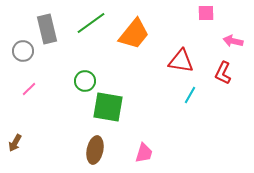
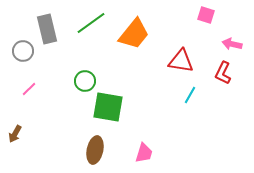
pink square: moved 2 px down; rotated 18 degrees clockwise
pink arrow: moved 1 px left, 3 px down
brown arrow: moved 9 px up
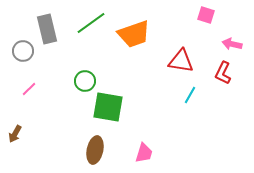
orange trapezoid: rotated 32 degrees clockwise
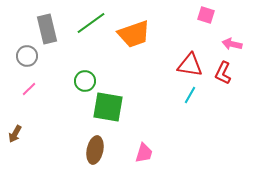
gray circle: moved 4 px right, 5 px down
red triangle: moved 9 px right, 4 px down
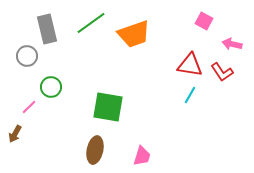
pink square: moved 2 px left, 6 px down; rotated 12 degrees clockwise
red L-shape: moved 1 px left, 1 px up; rotated 60 degrees counterclockwise
green circle: moved 34 px left, 6 px down
pink line: moved 18 px down
pink trapezoid: moved 2 px left, 3 px down
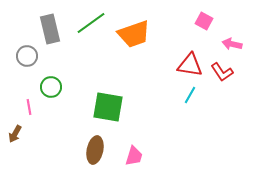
gray rectangle: moved 3 px right
pink line: rotated 56 degrees counterclockwise
pink trapezoid: moved 8 px left
